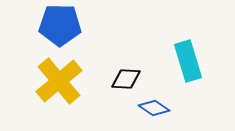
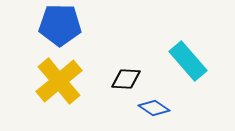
cyan rectangle: rotated 24 degrees counterclockwise
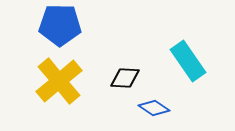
cyan rectangle: rotated 6 degrees clockwise
black diamond: moved 1 px left, 1 px up
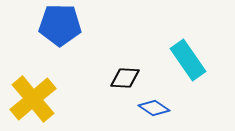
cyan rectangle: moved 1 px up
yellow cross: moved 26 px left, 18 px down
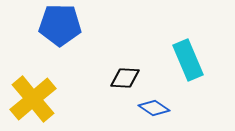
cyan rectangle: rotated 12 degrees clockwise
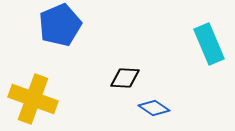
blue pentagon: rotated 24 degrees counterclockwise
cyan rectangle: moved 21 px right, 16 px up
yellow cross: rotated 30 degrees counterclockwise
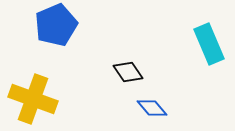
blue pentagon: moved 4 px left
black diamond: moved 3 px right, 6 px up; rotated 52 degrees clockwise
blue diamond: moved 2 px left; rotated 16 degrees clockwise
